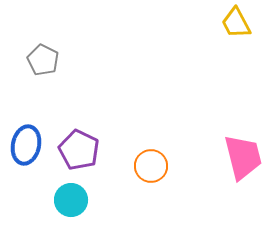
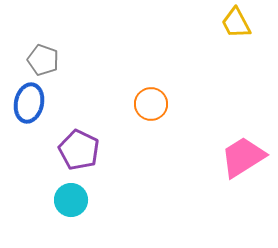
gray pentagon: rotated 8 degrees counterclockwise
blue ellipse: moved 3 px right, 42 px up
pink trapezoid: rotated 108 degrees counterclockwise
orange circle: moved 62 px up
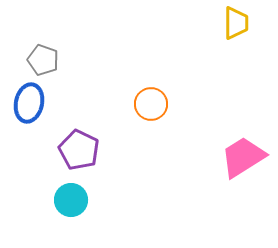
yellow trapezoid: rotated 152 degrees counterclockwise
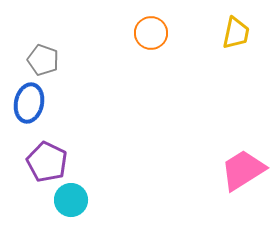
yellow trapezoid: moved 10 px down; rotated 12 degrees clockwise
orange circle: moved 71 px up
purple pentagon: moved 32 px left, 12 px down
pink trapezoid: moved 13 px down
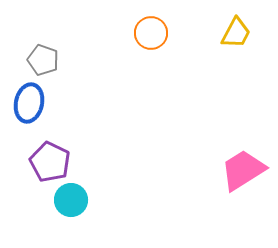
yellow trapezoid: rotated 16 degrees clockwise
purple pentagon: moved 3 px right
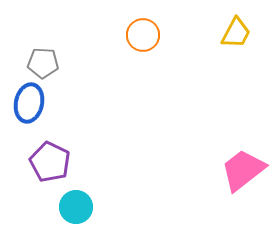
orange circle: moved 8 px left, 2 px down
gray pentagon: moved 3 px down; rotated 16 degrees counterclockwise
pink trapezoid: rotated 6 degrees counterclockwise
cyan circle: moved 5 px right, 7 px down
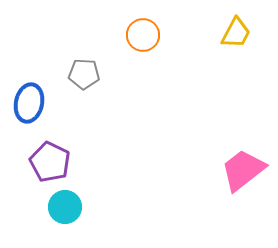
gray pentagon: moved 41 px right, 11 px down
cyan circle: moved 11 px left
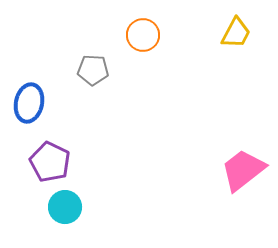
gray pentagon: moved 9 px right, 4 px up
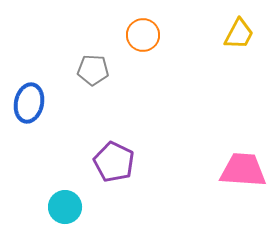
yellow trapezoid: moved 3 px right, 1 px down
purple pentagon: moved 64 px right
pink trapezoid: rotated 42 degrees clockwise
